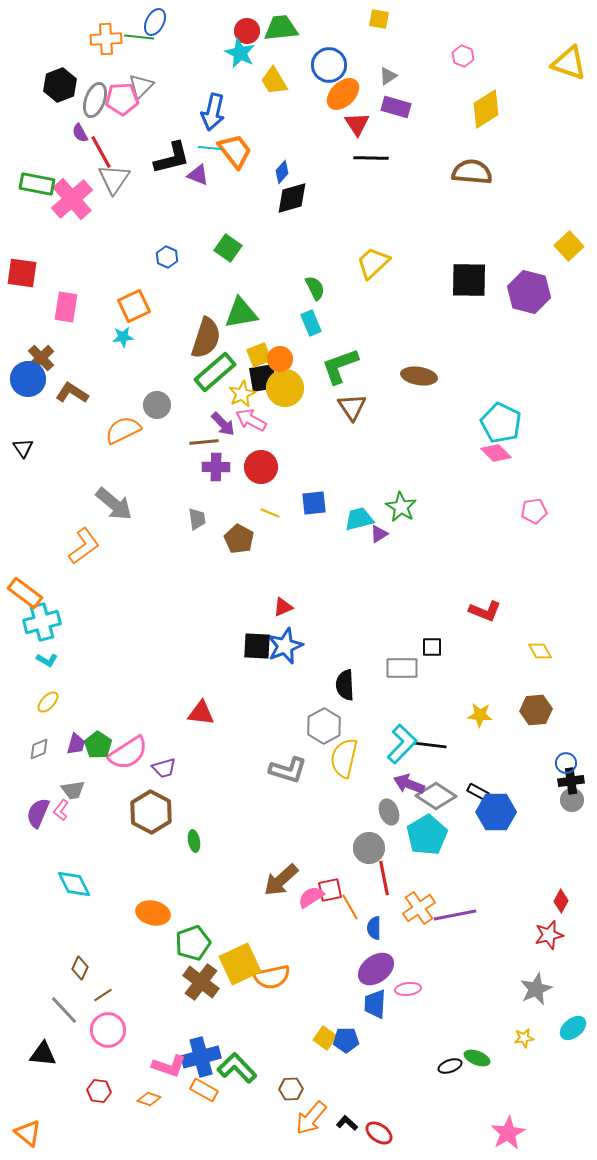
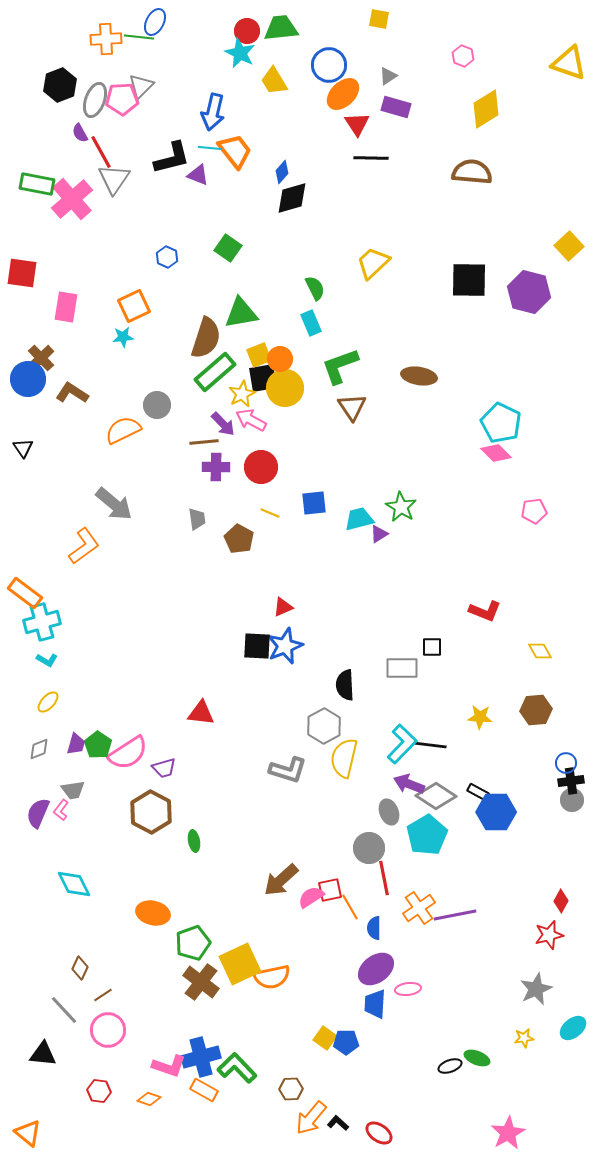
yellow star at (480, 715): moved 2 px down
blue pentagon at (346, 1040): moved 2 px down
black L-shape at (347, 1123): moved 9 px left
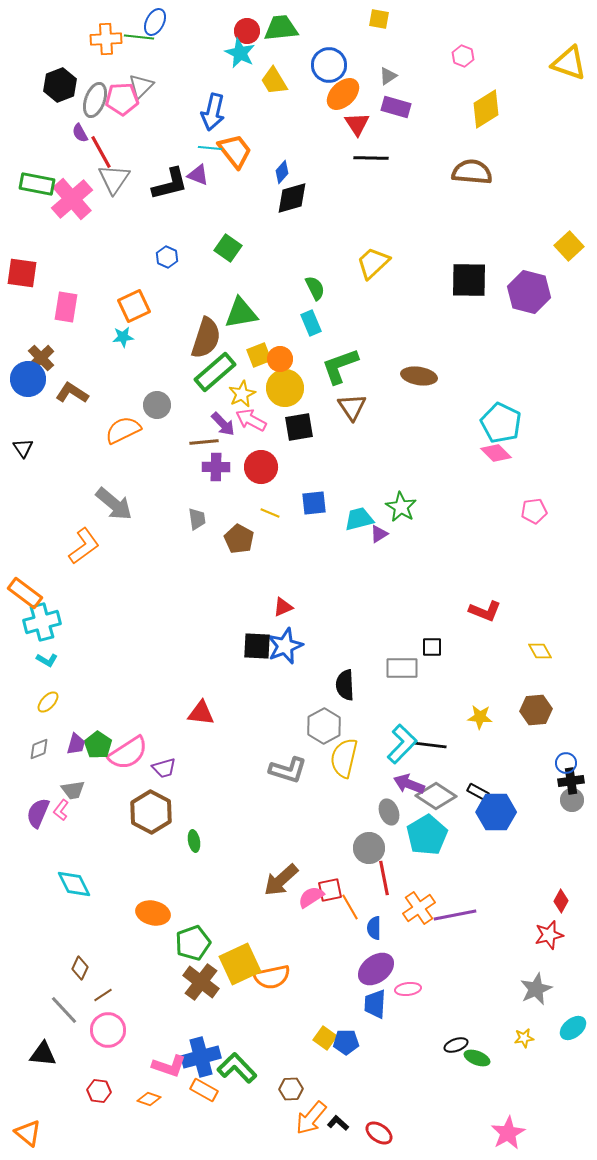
black L-shape at (172, 158): moved 2 px left, 26 px down
black square at (263, 378): moved 36 px right, 49 px down
black ellipse at (450, 1066): moved 6 px right, 21 px up
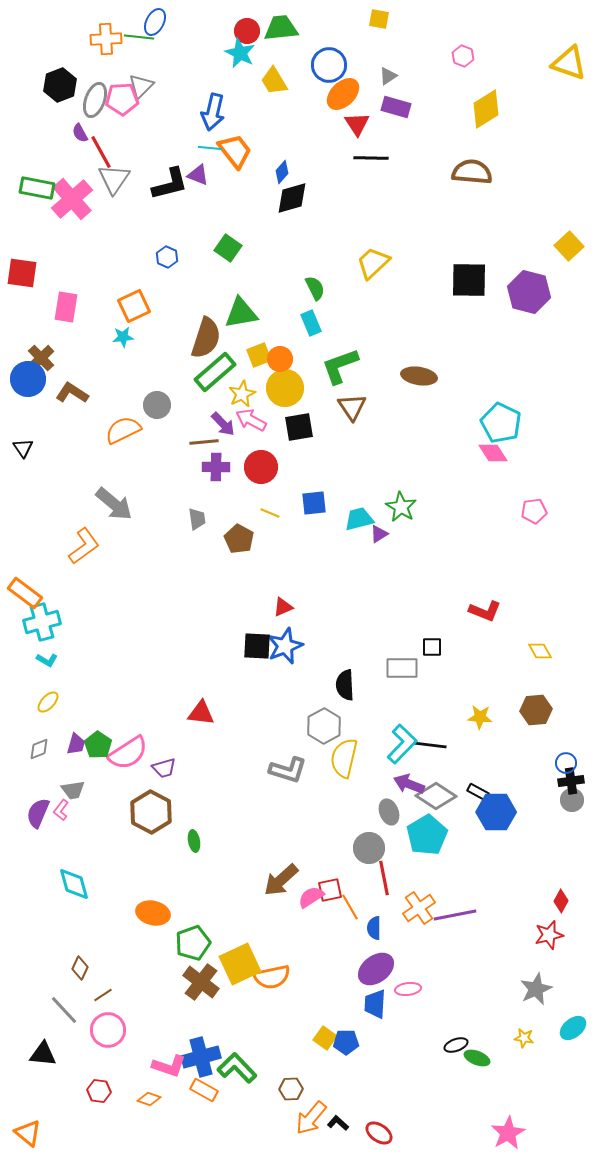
green rectangle at (37, 184): moved 4 px down
pink diamond at (496, 453): moved 3 px left; rotated 12 degrees clockwise
cyan diamond at (74, 884): rotated 12 degrees clockwise
yellow star at (524, 1038): rotated 18 degrees clockwise
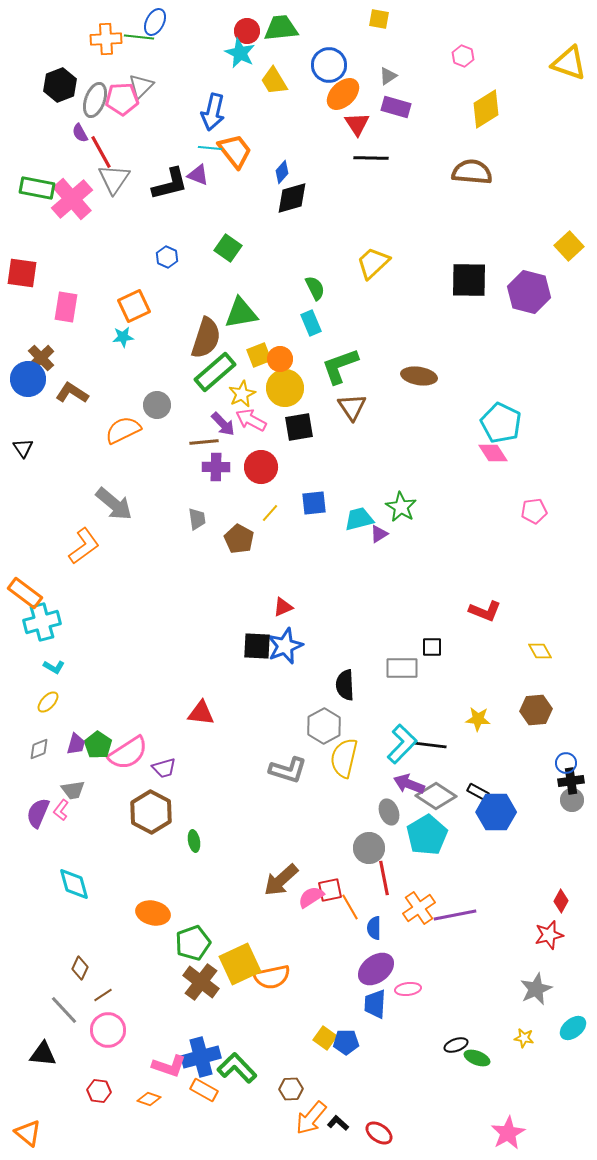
yellow line at (270, 513): rotated 72 degrees counterclockwise
cyan L-shape at (47, 660): moved 7 px right, 7 px down
yellow star at (480, 717): moved 2 px left, 2 px down
